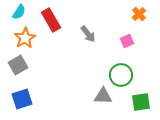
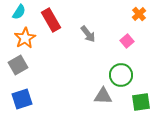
pink square: rotated 16 degrees counterclockwise
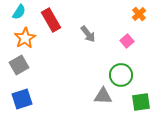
gray square: moved 1 px right
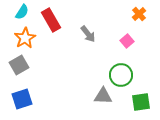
cyan semicircle: moved 3 px right
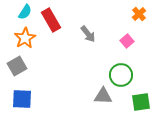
cyan semicircle: moved 3 px right
gray square: moved 2 px left, 1 px down
blue square: rotated 20 degrees clockwise
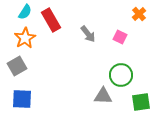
pink square: moved 7 px left, 4 px up; rotated 24 degrees counterclockwise
